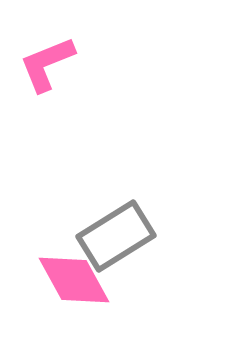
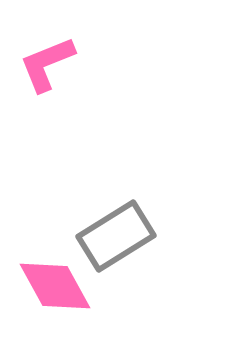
pink diamond: moved 19 px left, 6 px down
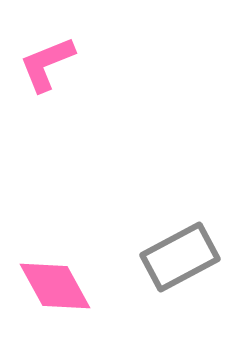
gray rectangle: moved 64 px right, 21 px down; rotated 4 degrees clockwise
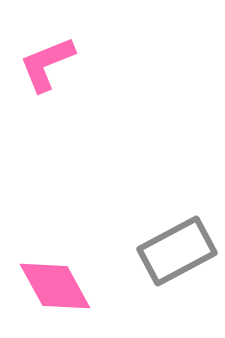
gray rectangle: moved 3 px left, 6 px up
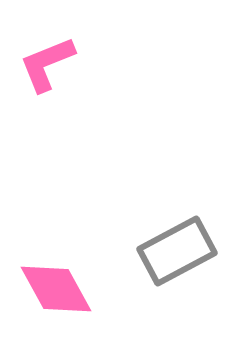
pink diamond: moved 1 px right, 3 px down
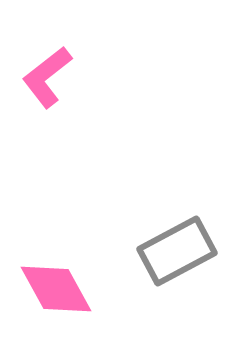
pink L-shape: moved 13 px down; rotated 16 degrees counterclockwise
